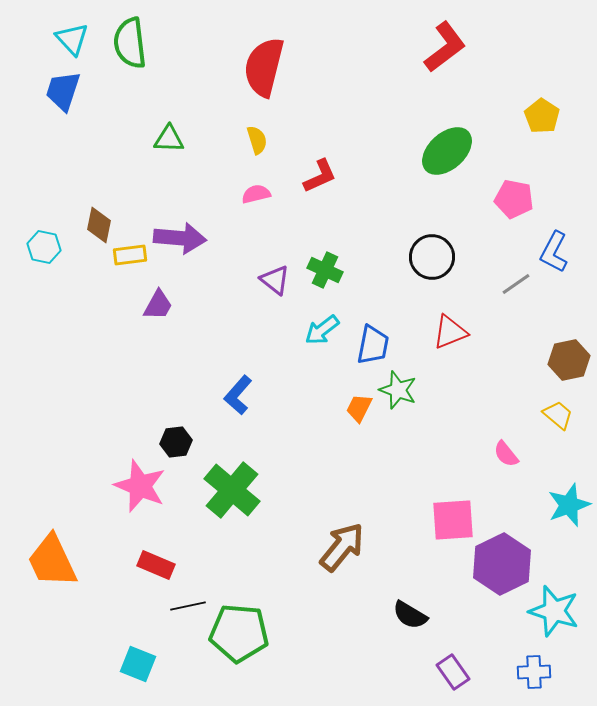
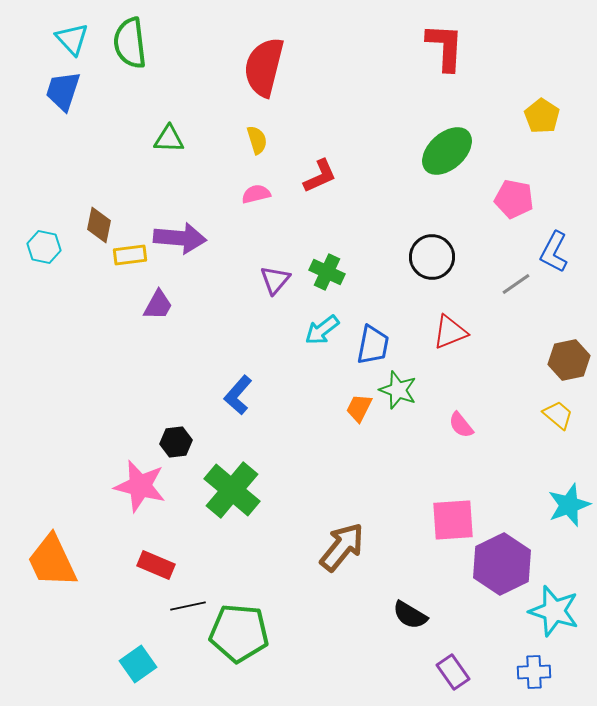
red L-shape at (445, 47): rotated 50 degrees counterclockwise
green cross at (325, 270): moved 2 px right, 2 px down
purple triangle at (275, 280): rotated 32 degrees clockwise
pink semicircle at (506, 454): moved 45 px left, 29 px up
pink star at (140, 486): rotated 8 degrees counterclockwise
cyan square at (138, 664): rotated 33 degrees clockwise
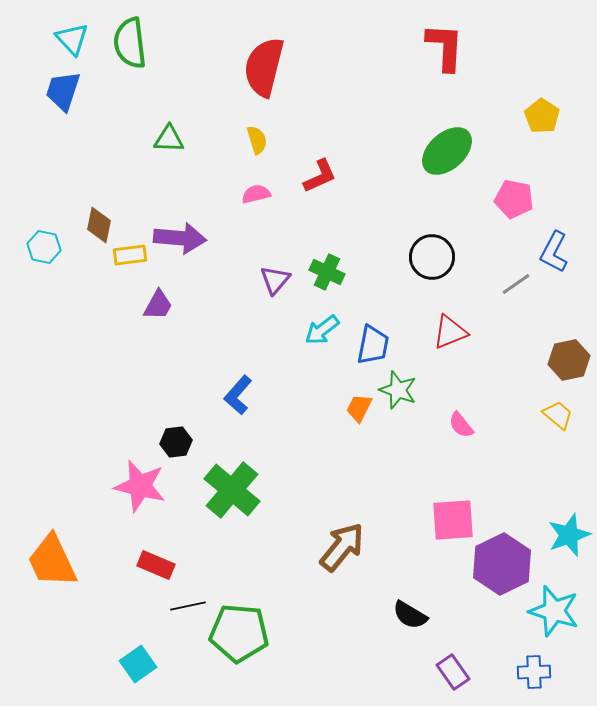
cyan star at (569, 505): moved 30 px down
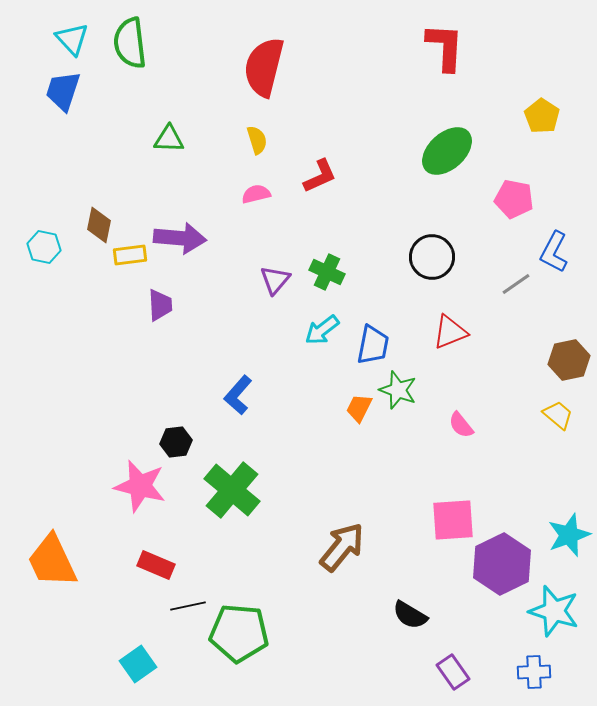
purple trapezoid at (158, 305): moved 2 px right; rotated 32 degrees counterclockwise
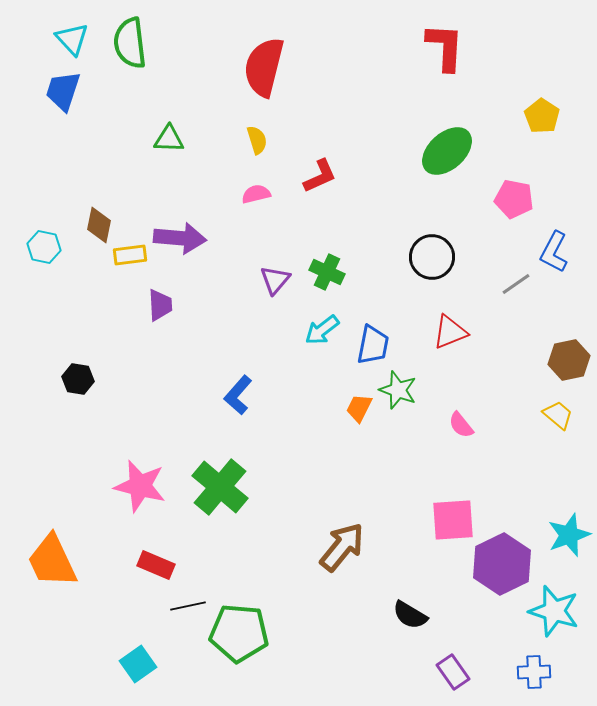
black hexagon at (176, 442): moved 98 px left, 63 px up; rotated 16 degrees clockwise
green cross at (232, 490): moved 12 px left, 3 px up
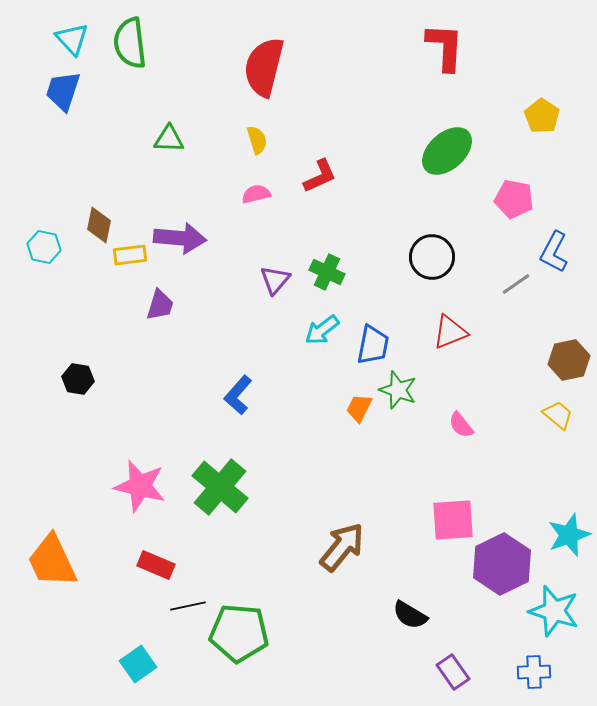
purple trapezoid at (160, 305): rotated 20 degrees clockwise
